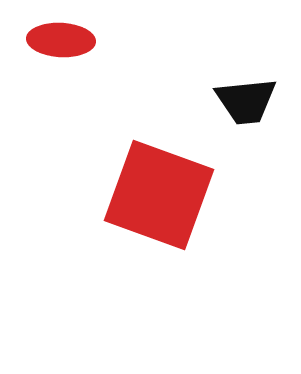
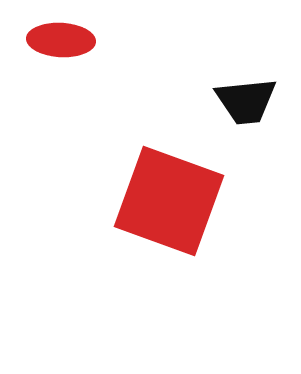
red square: moved 10 px right, 6 px down
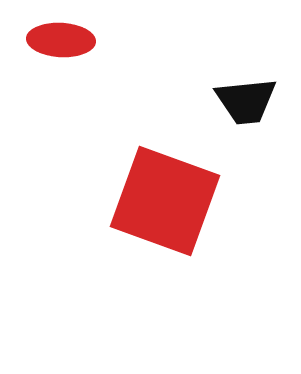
red square: moved 4 px left
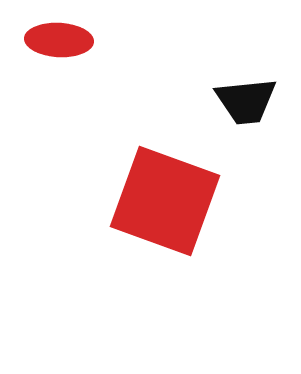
red ellipse: moved 2 px left
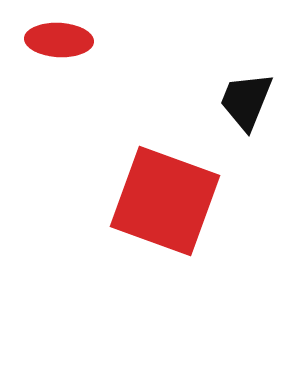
black trapezoid: rotated 118 degrees clockwise
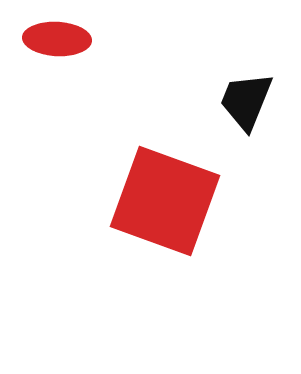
red ellipse: moved 2 px left, 1 px up
